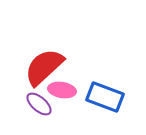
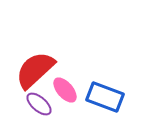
red semicircle: moved 9 px left, 3 px down
pink ellipse: moved 3 px right; rotated 40 degrees clockwise
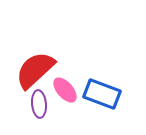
blue rectangle: moved 3 px left, 3 px up
purple ellipse: rotated 44 degrees clockwise
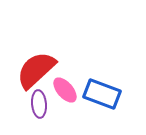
red semicircle: moved 1 px right
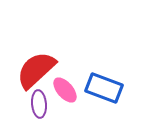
blue rectangle: moved 2 px right, 6 px up
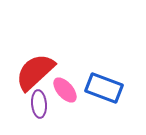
red semicircle: moved 1 px left, 2 px down
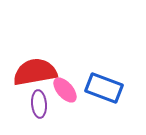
red semicircle: rotated 33 degrees clockwise
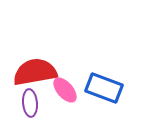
purple ellipse: moved 9 px left, 1 px up
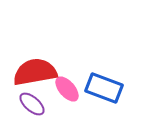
pink ellipse: moved 2 px right, 1 px up
purple ellipse: moved 2 px right, 1 px down; rotated 44 degrees counterclockwise
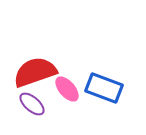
red semicircle: rotated 9 degrees counterclockwise
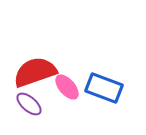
pink ellipse: moved 2 px up
purple ellipse: moved 3 px left
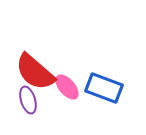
red semicircle: rotated 120 degrees counterclockwise
purple ellipse: moved 1 px left, 4 px up; rotated 32 degrees clockwise
